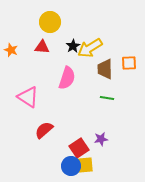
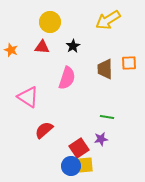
yellow arrow: moved 18 px right, 28 px up
green line: moved 19 px down
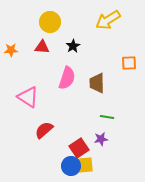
orange star: rotated 24 degrees counterclockwise
brown trapezoid: moved 8 px left, 14 px down
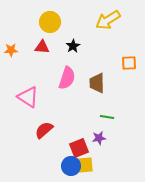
purple star: moved 2 px left, 1 px up
red square: rotated 12 degrees clockwise
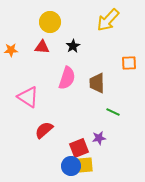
yellow arrow: rotated 15 degrees counterclockwise
green line: moved 6 px right, 5 px up; rotated 16 degrees clockwise
